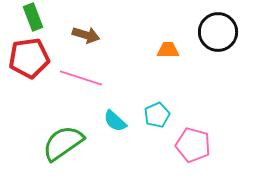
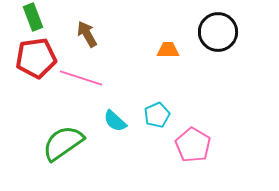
brown arrow: moved 1 px right, 1 px up; rotated 136 degrees counterclockwise
red pentagon: moved 7 px right
pink pentagon: rotated 16 degrees clockwise
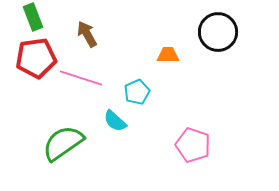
orange trapezoid: moved 5 px down
cyan pentagon: moved 20 px left, 23 px up
pink pentagon: rotated 12 degrees counterclockwise
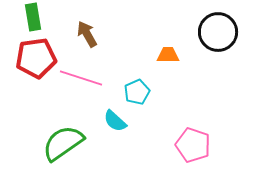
green rectangle: rotated 12 degrees clockwise
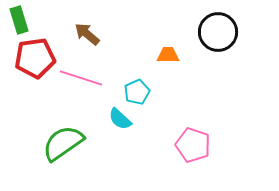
green rectangle: moved 14 px left, 3 px down; rotated 8 degrees counterclockwise
brown arrow: rotated 20 degrees counterclockwise
red pentagon: moved 1 px left
cyan semicircle: moved 5 px right, 2 px up
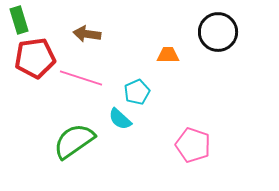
brown arrow: rotated 32 degrees counterclockwise
green semicircle: moved 11 px right, 2 px up
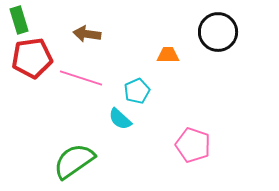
red pentagon: moved 3 px left
cyan pentagon: moved 1 px up
green semicircle: moved 20 px down
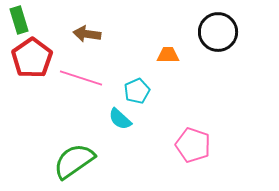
red pentagon: rotated 27 degrees counterclockwise
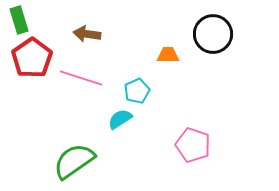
black circle: moved 5 px left, 2 px down
cyan semicircle: rotated 105 degrees clockwise
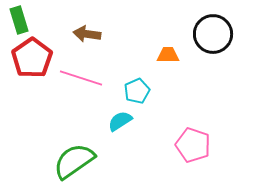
cyan semicircle: moved 2 px down
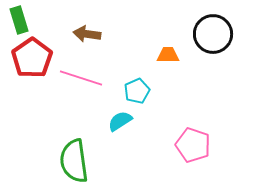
green semicircle: rotated 63 degrees counterclockwise
